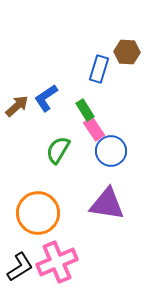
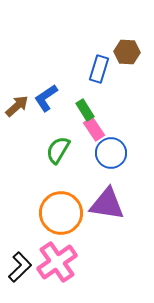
blue circle: moved 2 px down
orange circle: moved 23 px right
pink cross: rotated 12 degrees counterclockwise
black L-shape: rotated 12 degrees counterclockwise
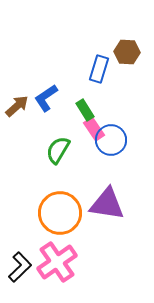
blue circle: moved 13 px up
orange circle: moved 1 px left
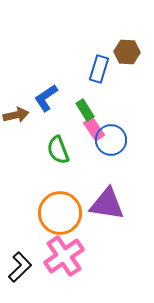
brown arrow: moved 1 px left, 9 px down; rotated 30 degrees clockwise
green semicircle: rotated 52 degrees counterclockwise
pink cross: moved 7 px right, 6 px up
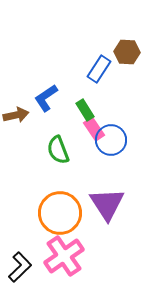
blue rectangle: rotated 16 degrees clockwise
purple triangle: rotated 48 degrees clockwise
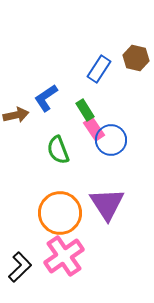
brown hexagon: moved 9 px right, 6 px down; rotated 10 degrees clockwise
